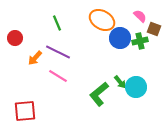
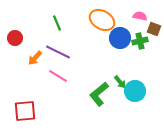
pink semicircle: rotated 32 degrees counterclockwise
cyan circle: moved 1 px left, 4 px down
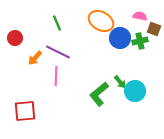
orange ellipse: moved 1 px left, 1 px down
pink line: moved 2 px left; rotated 60 degrees clockwise
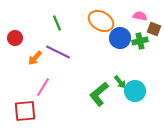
pink line: moved 13 px left, 11 px down; rotated 30 degrees clockwise
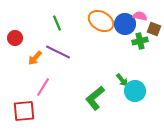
blue circle: moved 5 px right, 14 px up
green arrow: moved 2 px right, 2 px up
green L-shape: moved 4 px left, 4 px down
red square: moved 1 px left
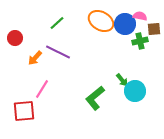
green line: rotated 70 degrees clockwise
brown square: rotated 24 degrees counterclockwise
pink line: moved 1 px left, 2 px down
